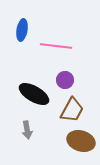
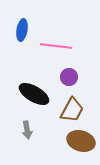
purple circle: moved 4 px right, 3 px up
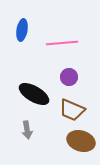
pink line: moved 6 px right, 3 px up; rotated 12 degrees counterclockwise
brown trapezoid: rotated 84 degrees clockwise
